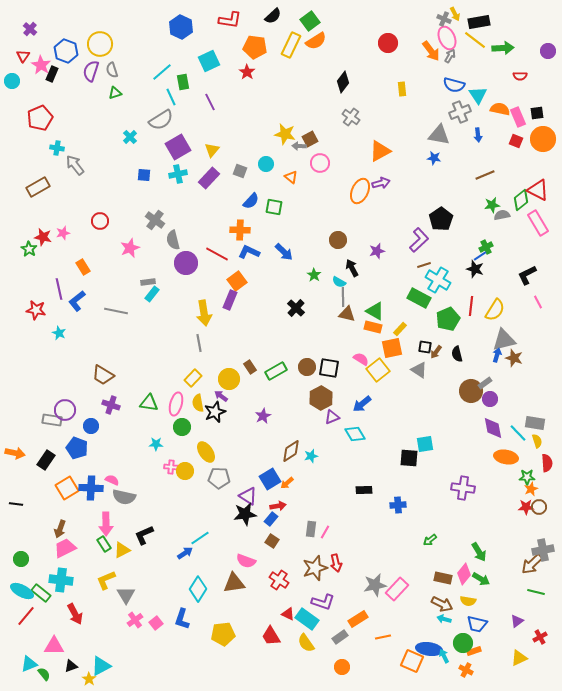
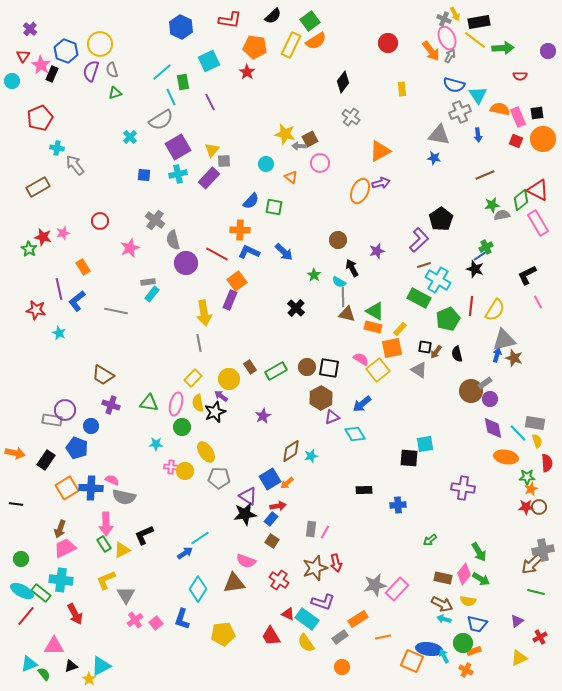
gray square at (240, 171): moved 16 px left, 10 px up; rotated 24 degrees counterclockwise
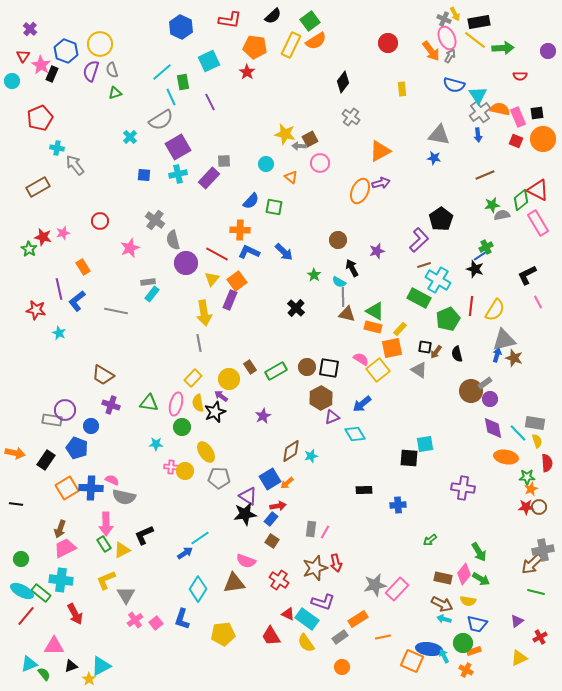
gray cross at (460, 112): moved 20 px right; rotated 15 degrees counterclockwise
yellow triangle at (212, 150): moved 129 px down
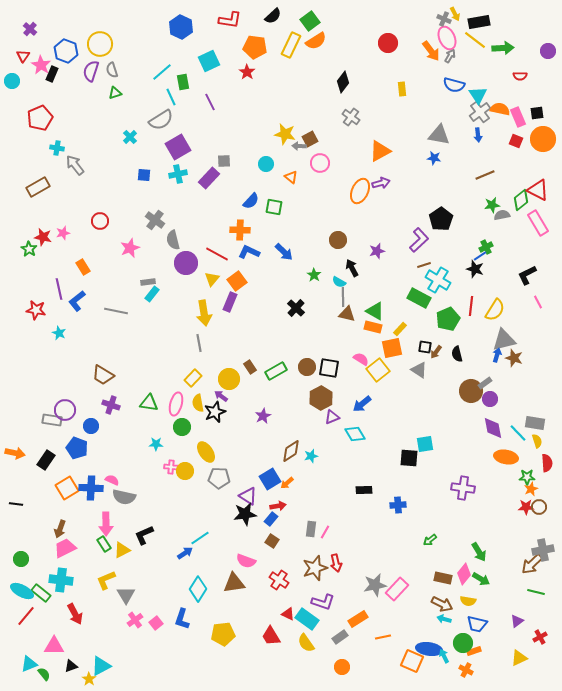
purple rectangle at (230, 300): moved 2 px down
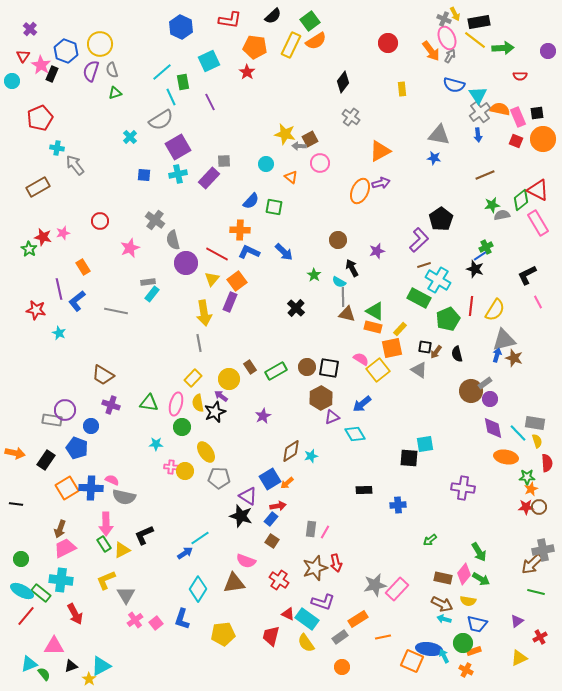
black star at (245, 514): moved 4 px left, 2 px down; rotated 25 degrees clockwise
red trapezoid at (271, 636): rotated 45 degrees clockwise
